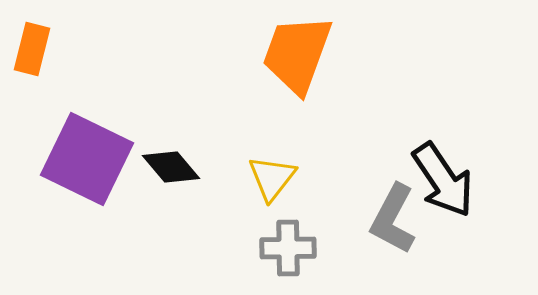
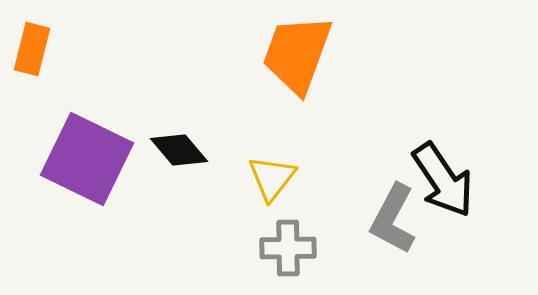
black diamond: moved 8 px right, 17 px up
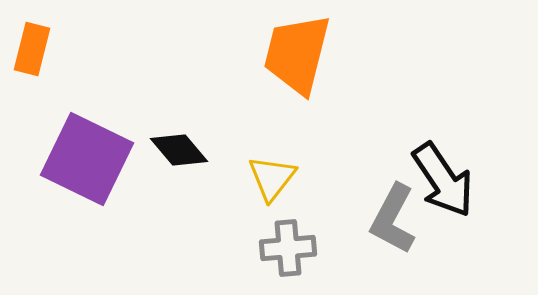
orange trapezoid: rotated 6 degrees counterclockwise
gray cross: rotated 4 degrees counterclockwise
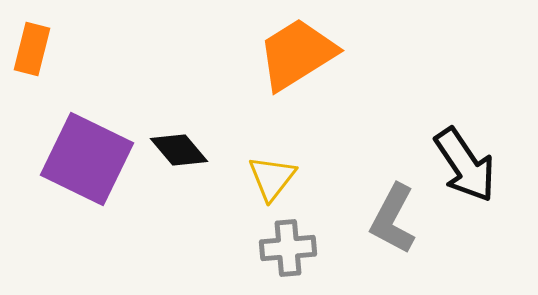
orange trapezoid: rotated 44 degrees clockwise
black arrow: moved 22 px right, 15 px up
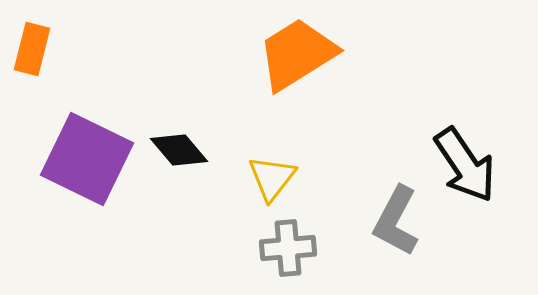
gray L-shape: moved 3 px right, 2 px down
